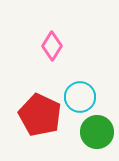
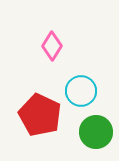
cyan circle: moved 1 px right, 6 px up
green circle: moved 1 px left
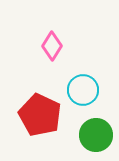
cyan circle: moved 2 px right, 1 px up
green circle: moved 3 px down
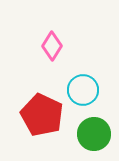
red pentagon: moved 2 px right
green circle: moved 2 px left, 1 px up
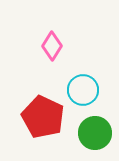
red pentagon: moved 1 px right, 2 px down
green circle: moved 1 px right, 1 px up
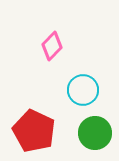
pink diamond: rotated 12 degrees clockwise
red pentagon: moved 9 px left, 14 px down
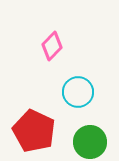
cyan circle: moved 5 px left, 2 px down
green circle: moved 5 px left, 9 px down
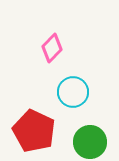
pink diamond: moved 2 px down
cyan circle: moved 5 px left
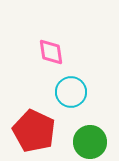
pink diamond: moved 1 px left, 4 px down; rotated 52 degrees counterclockwise
cyan circle: moved 2 px left
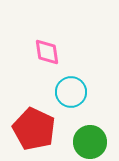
pink diamond: moved 4 px left
red pentagon: moved 2 px up
